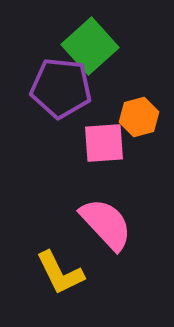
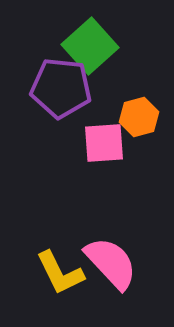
pink semicircle: moved 5 px right, 39 px down
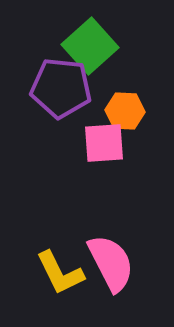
orange hexagon: moved 14 px left, 6 px up; rotated 18 degrees clockwise
pink semicircle: rotated 16 degrees clockwise
